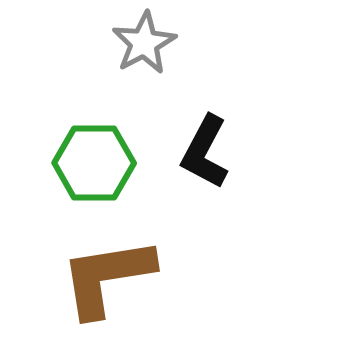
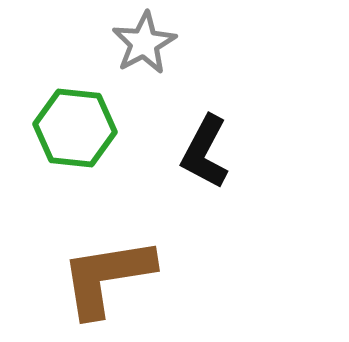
green hexagon: moved 19 px left, 35 px up; rotated 6 degrees clockwise
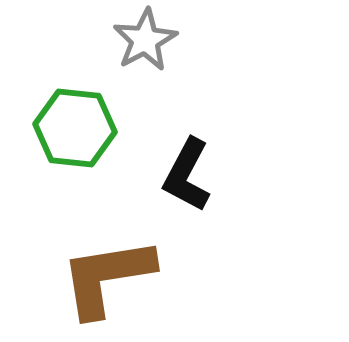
gray star: moved 1 px right, 3 px up
black L-shape: moved 18 px left, 23 px down
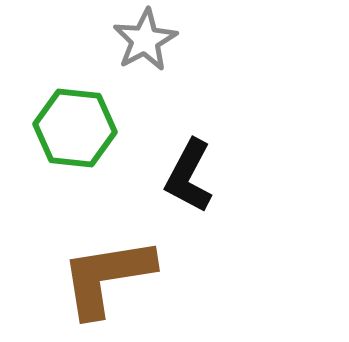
black L-shape: moved 2 px right, 1 px down
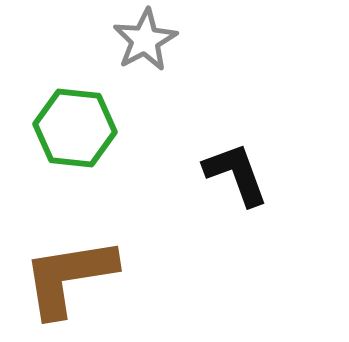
black L-shape: moved 47 px right, 2 px up; rotated 132 degrees clockwise
brown L-shape: moved 38 px left
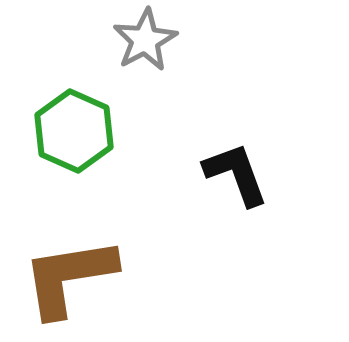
green hexagon: moved 1 px left, 3 px down; rotated 18 degrees clockwise
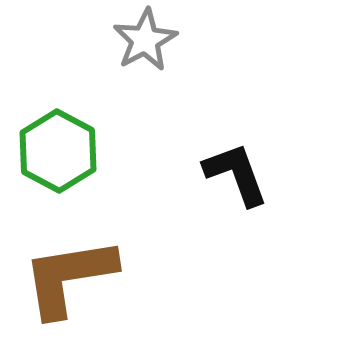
green hexagon: moved 16 px left, 20 px down; rotated 4 degrees clockwise
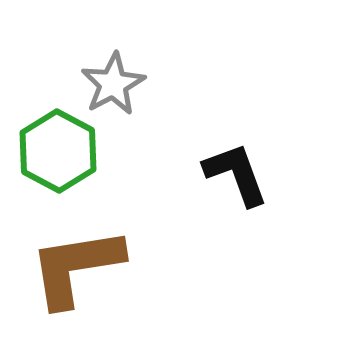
gray star: moved 32 px left, 44 px down
brown L-shape: moved 7 px right, 10 px up
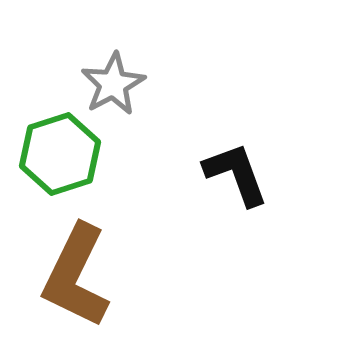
green hexagon: moved 2 px right, 3 px down; rotated 14 degrees clockwise
brown L-shape: moved 9 px down; rotated 55 degrees counterclockwise
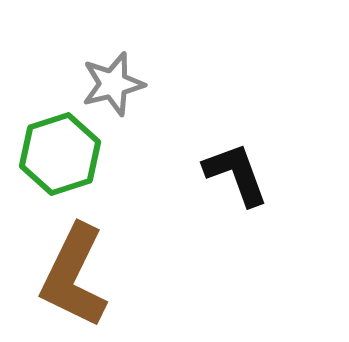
gray star: rotated 14 degrees clockwise
brown L-shape: moved 2 px left
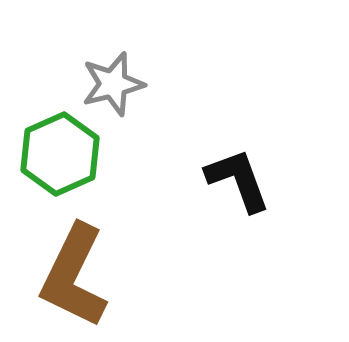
green hexagon: rotated 6 degrees counterclockwise
black L-shape: moved 2 px right, 6 px down
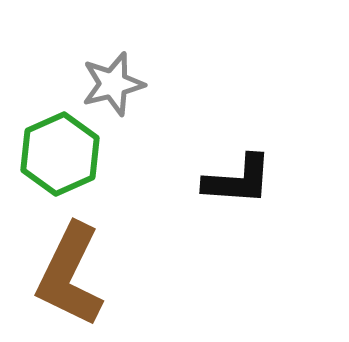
black L-shape: rotated 114 degrees clockwise
brown L-shape: moved 4 px left, 1 px up
